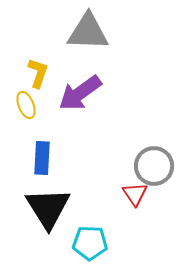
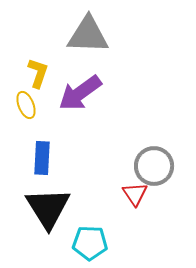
gray triangle: moved 3 px down
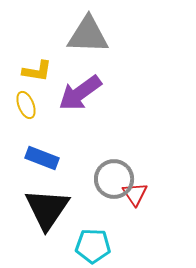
yellow L-shape: moved 1 px left, 2 px up; rotated 80 degrees clockwise
blue rectangle: rotated 72 degrees counterclockwise
gray circle: moved 40 px left, 13 px down
black triangle: moved 1 px left, 1 px down; rotated 6 degrees clockwise
cyan pentagon: moved 3 px right, 3 px down
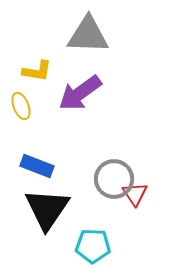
yellow ellipse: moved 5 px left, 1 px down
blue rectangle: moved 5 px left, 8 px down
